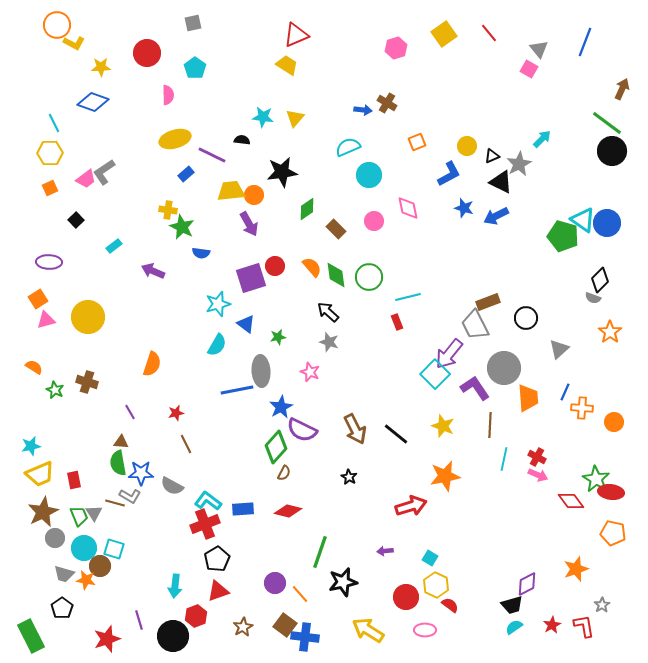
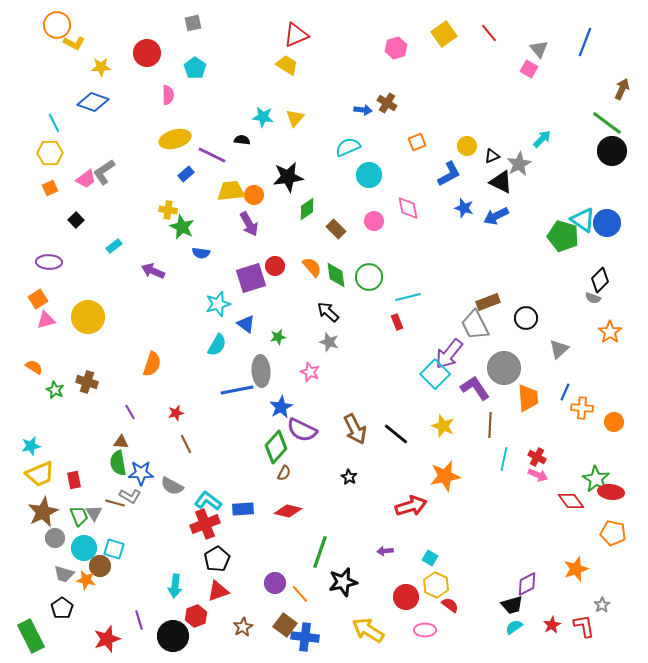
black star at (282, 172): moved 6 px right, 5 px down
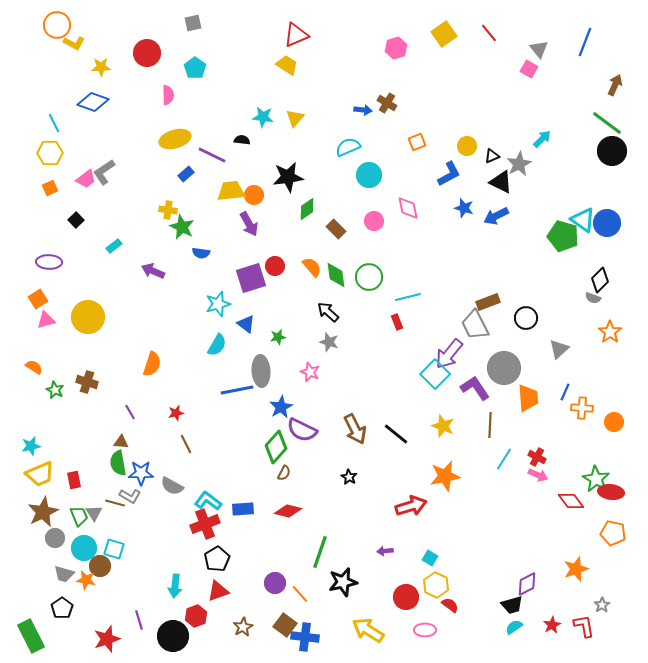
brown arrow at (622, 89): moved 7 px left, 4 px up
cyan line at (504, 459): rotated 20 degrees clockwise
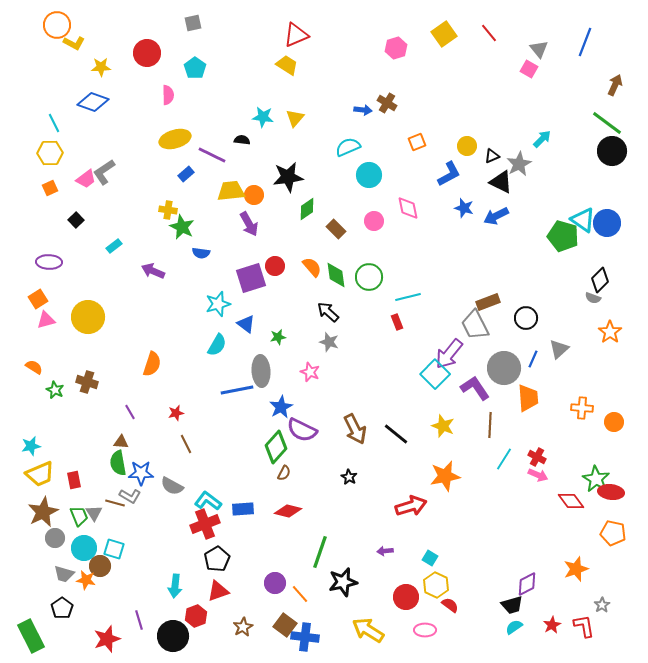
blue line at (565, 392): moved 32 px left, 33 px up
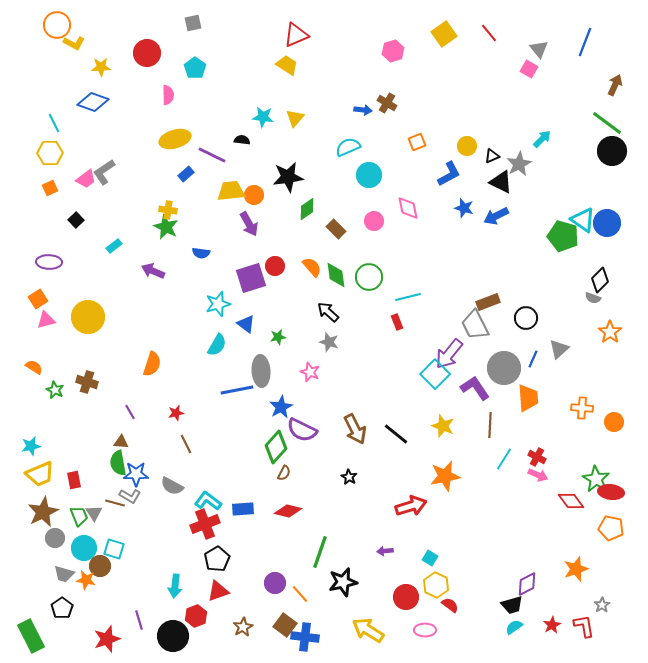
pink hexagon at (396, 48): moved 3 px left, 3 px down
green star at (182, 227): moved 16 px left
blue star at (141, 473): moved 5 px left, 1 px down
orange pentagon at (613, 533): moved 2 px left, 5 px up
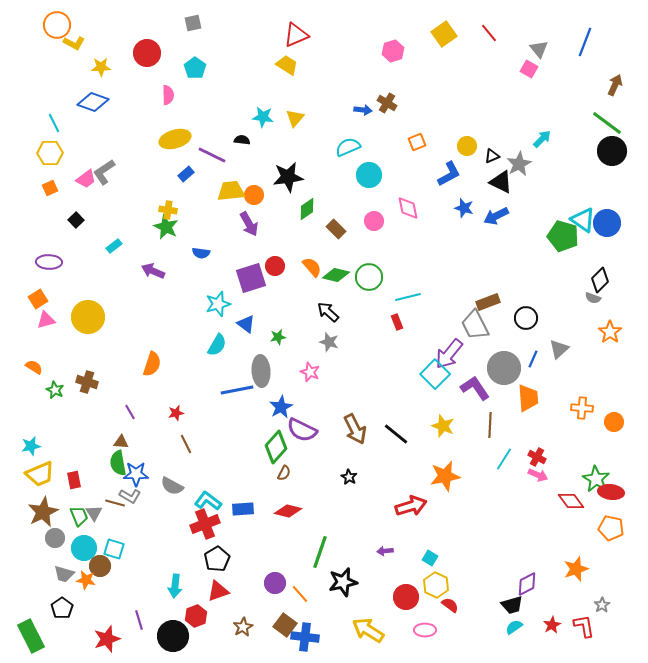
green diamond at (336, 275): rotated 68 degrees counterclockwise
